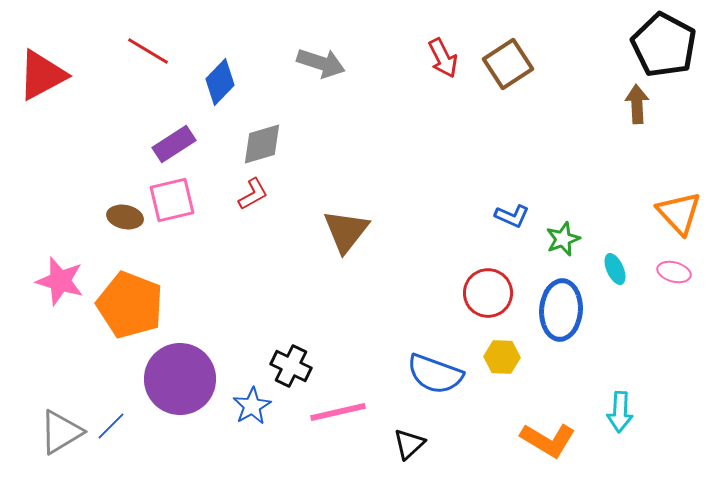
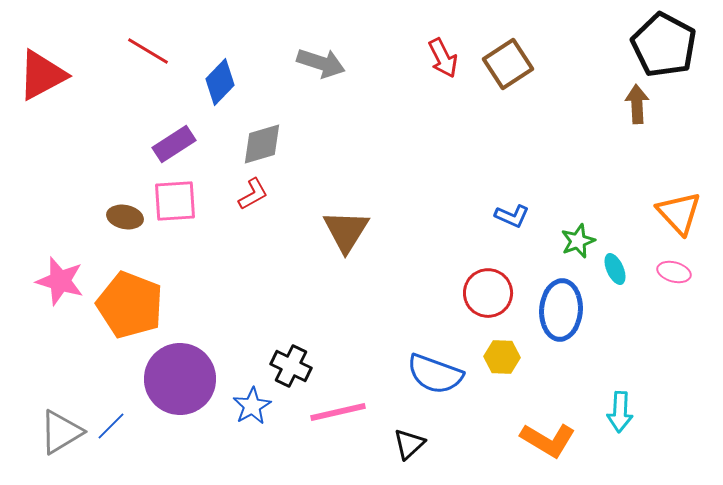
pink square: moved 3 px right, 1 px down; rotated 9 degrees clockwise
brown triangle: rotated 6 degrees counterclockwise
green star: moved 15 px right, 2 px down
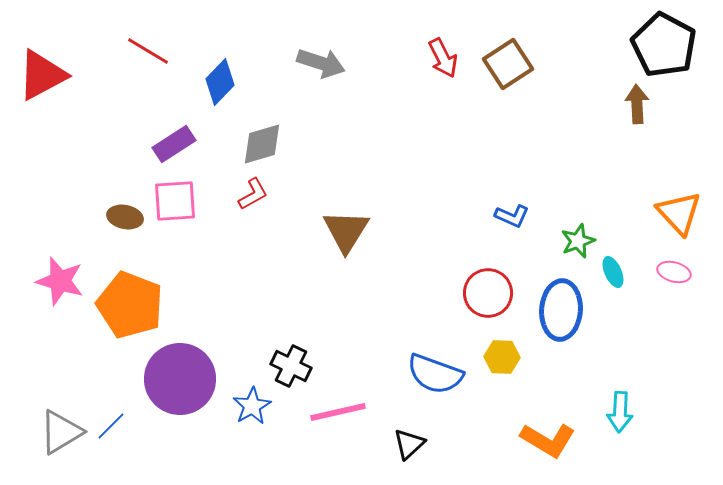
cyan ellipse: moved 2 px left, 3 px down
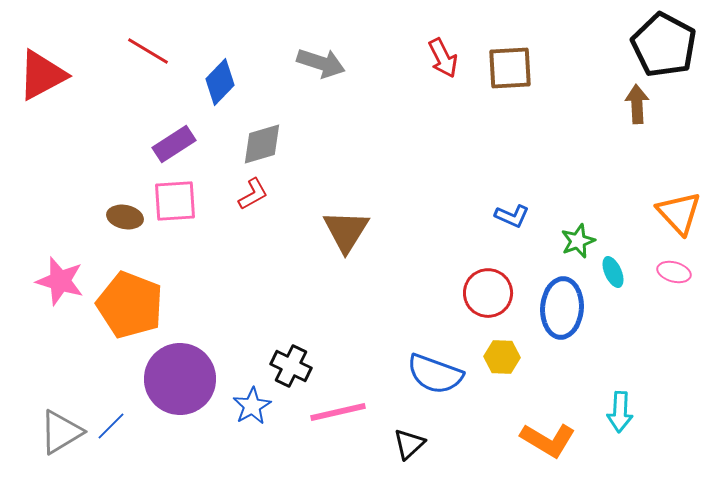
brown square: moved 2 px right, 4 px down; rotated 30 degrees clockwise
blue ellipse: moved 1 px right, 2 px up
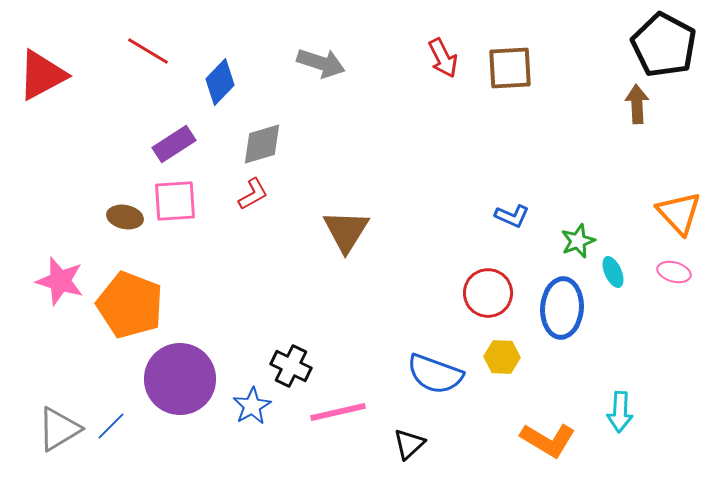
gray triangle: moved 2 px left, 3 px up
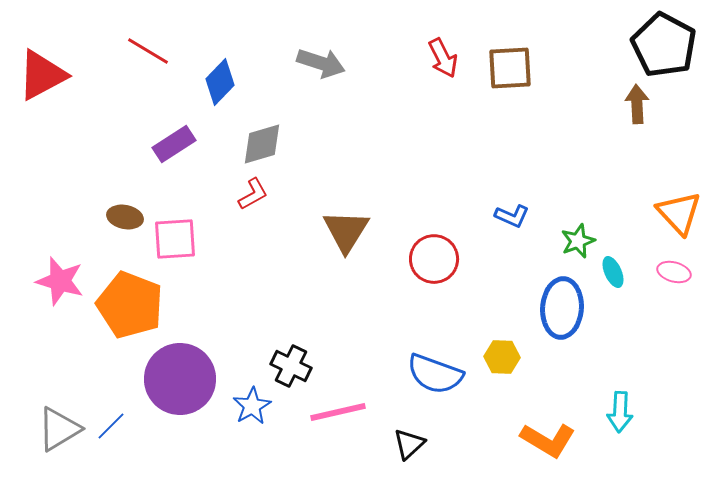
pink square: moved 38 px down
red circle: moved 54 px left, 34 px up
